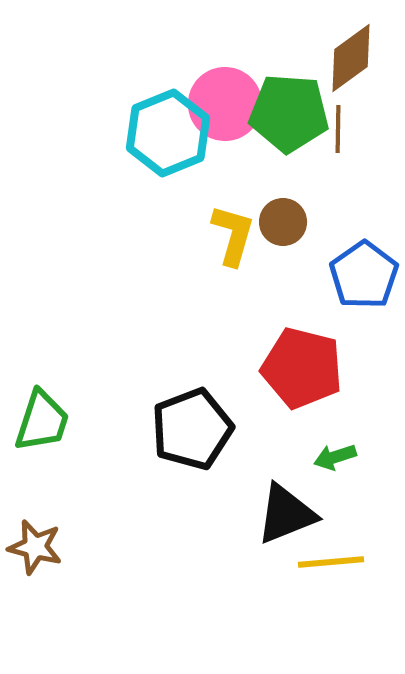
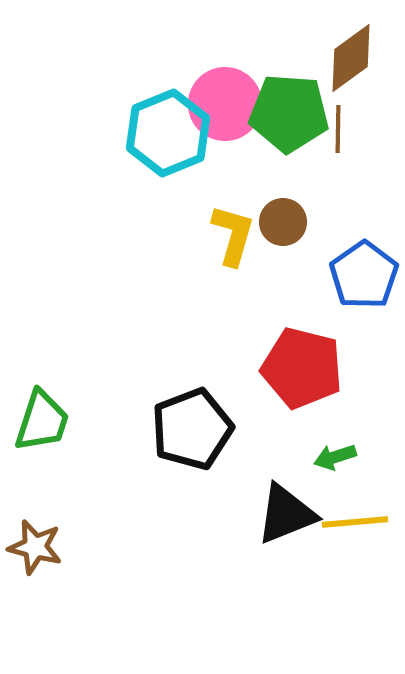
yellow line: moved 24 px right, 40 px up
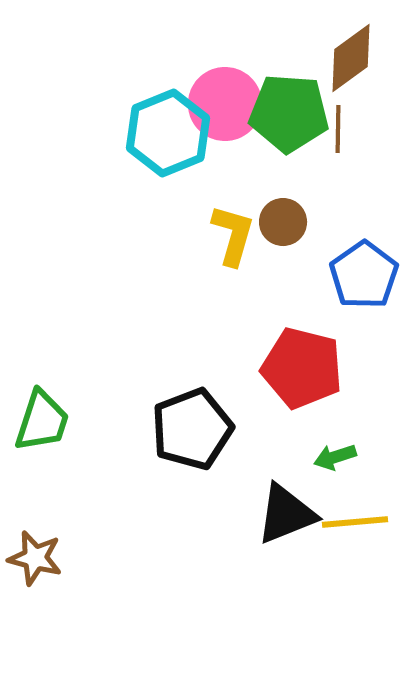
brown star: moved 11 px down
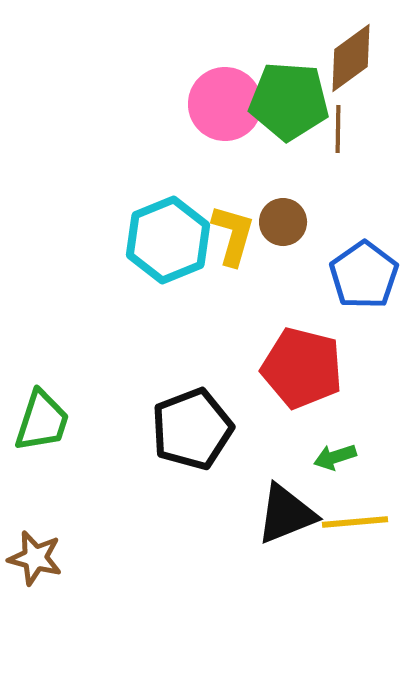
green pentagon: moved 12 px up
cyan hexagon: moved 107 px down
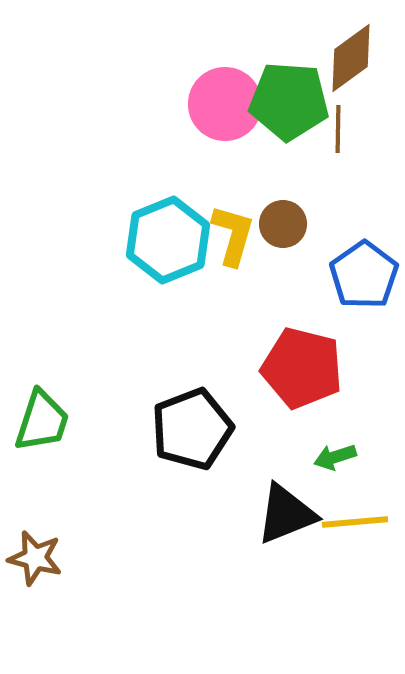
brown circle: moved 2 px down
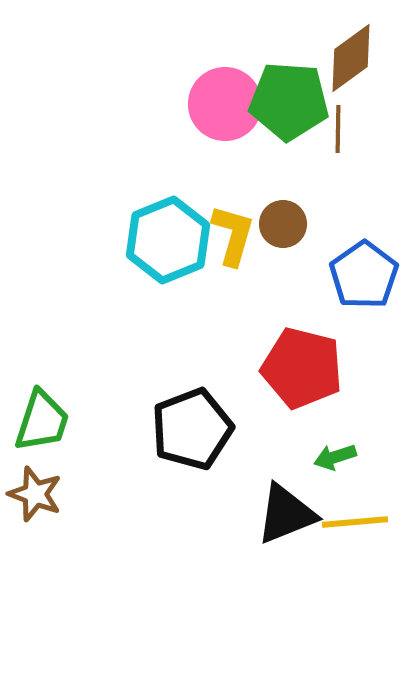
brown star: moved 64 px up; rotated 6 degrees clockwise
